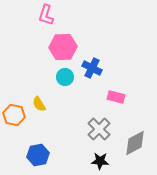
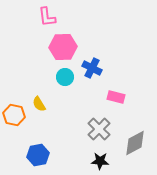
pink L-shape: moved 1 px right, 2 px down; rotated 25 degrees counterclockwise
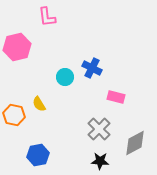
pink hexagon: moved 46 px left; rotated 12 degrees counterclockwise
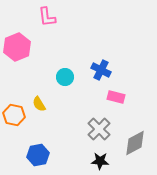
pink hexagon: rotated 8 degrees counterclockwise
blue cross: moved 9 px right, 2 px down
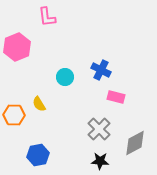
orange hexagon: rotated 10 degrees counterclockwise
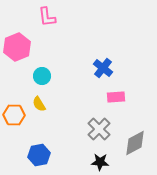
blue cross: moved 2 px right, 2 px up; rotated 12 degrees clockwise
cyan circle: moved 23 px left, 1 px up
pink rectangle: rotated 18 degrees counterclockwise
blue hexagon: moved 1 px right
black star: moved 1 px down
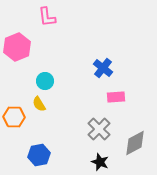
cyan circle: moved 3 px right, 5 px down
orange hexagon: moved 2 px down
black star: rotated 18 degrees clockwise
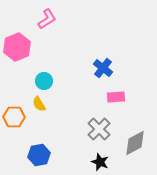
pink L-shape: moved 2 px down; rotated 115 degrees counterclockwise
cyan circle: moved 1 px left
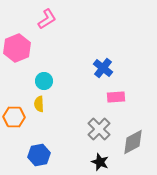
pink hexagon: moved 1 px down
yellow semicircle: rotated 28 degrees clockwise
gray diamond: moved 2 px left, 1 px up
